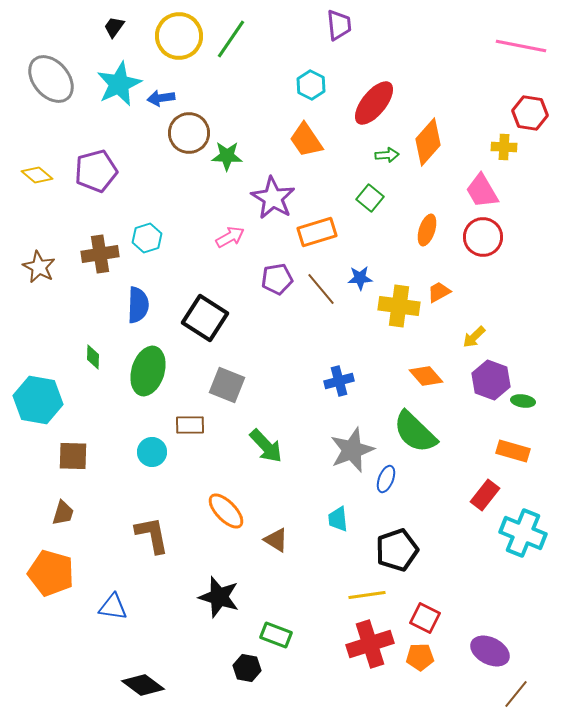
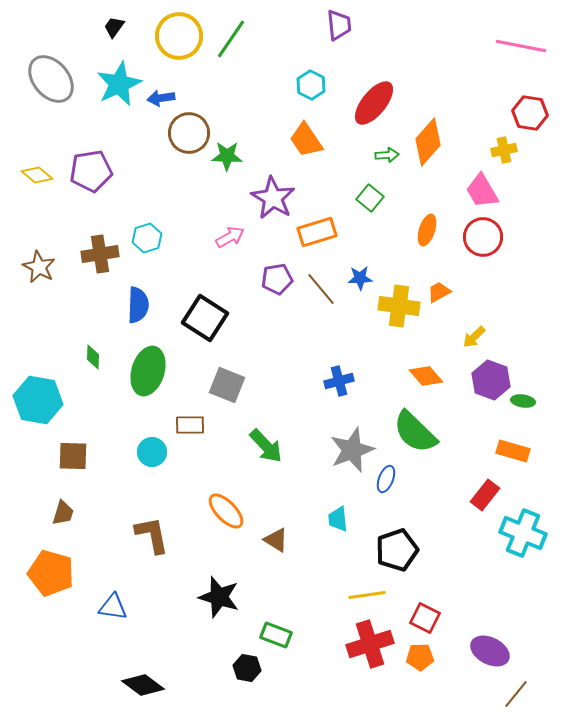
yellow cross at (504, 147): moved 3 px down; rotated 15 degrees counterclockwise
purple pentagon at (96, 171): moved 5 px left; rotated 6 degrees clockwise
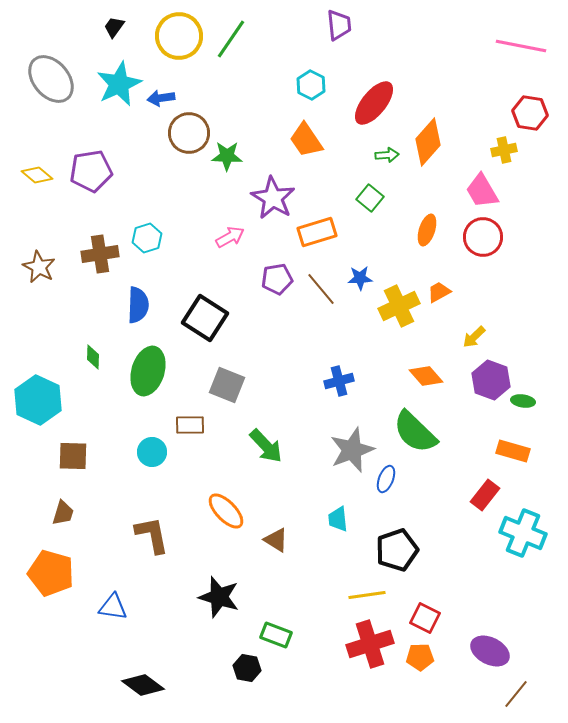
yellow cross at (399, 306): rotated 33 degrees counterclockwise
cyan hexagon at (38, 400): rotated 15 degrees clockwise
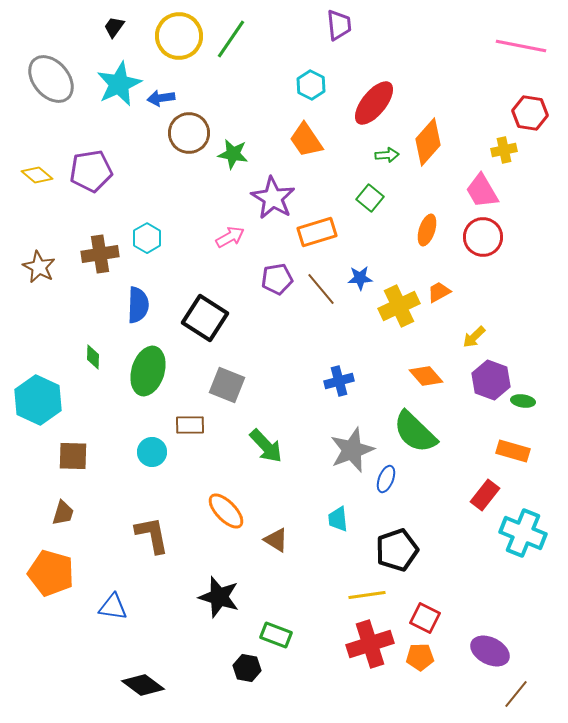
green star at (227, 156): moved 6 px right, 2 px up; rotated 8 degrees clockwise
cyan hexagon at (147, 238): rotated 12 degrees counterclockwise
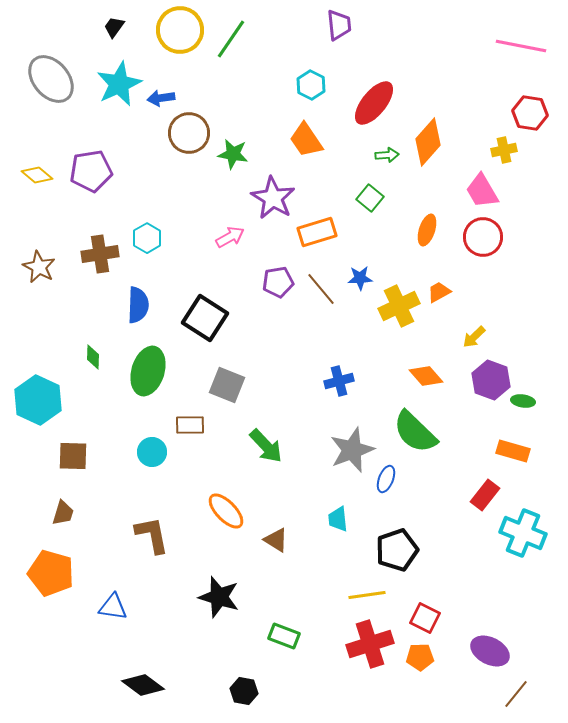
yellow circle at (179, 36): moved 1 px right, 6 px up
purple pentagon at (277, 279): moved 1 px right, 3 px down
green rectangle at (276, 635): moved 8 px right, 1 px down
black hexagon at (247, 668): moved 3 px left, 23 px down
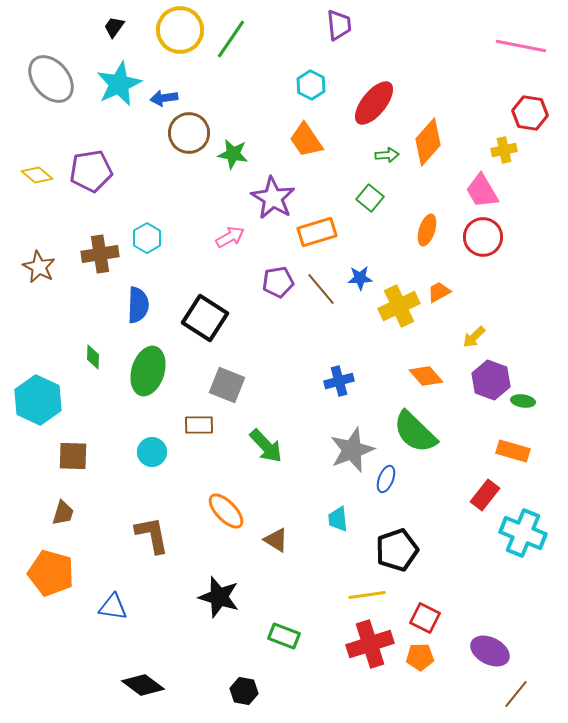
blue arrow at (161, 98): moved 3 px right
brown rectangle at (190, 425): moved 9 px right
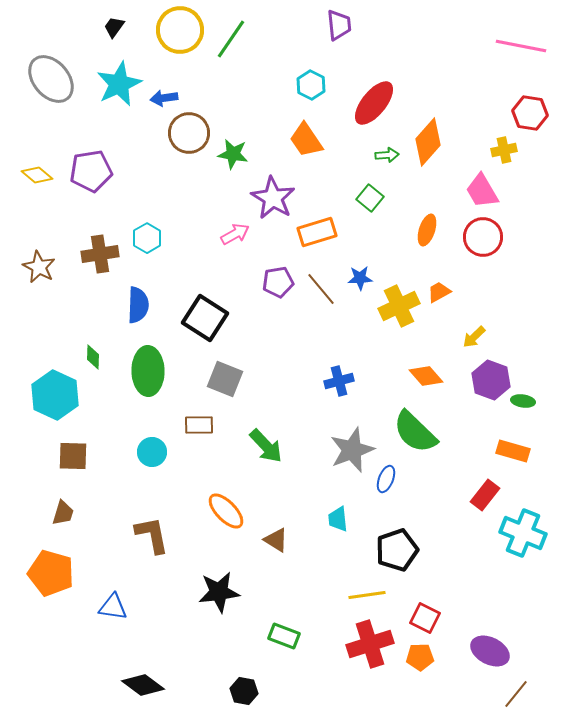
pink arrow at (230, 237): moved 5 px right, 3 px up
green ellipse at (148, 371): rotated 18 degrees counterclockwise
gray square at (227, 385): moved 2 px left, 6 px up
cyan hexagon at (38, 400): moved 17 px right, 5 px up
black star at (219, 597): moved 5 px up; rotated 24 degrees counterclockwise
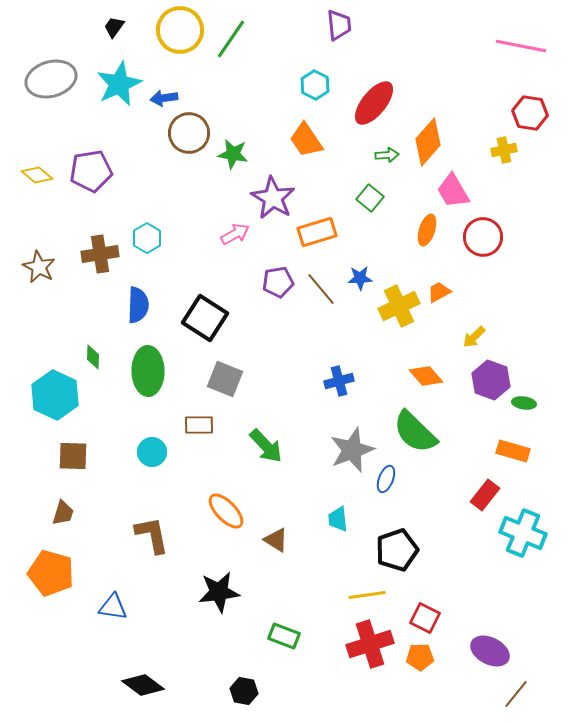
gray ellipse at (51, 79): rotated 66 degrees counterclockwise
cyan hexagon at (311, 85): moved 4 px right
pink trapezoid at (482, 191): moved 29 px left
green ellipse at (523, 401): moved 1 px right, 2 px down
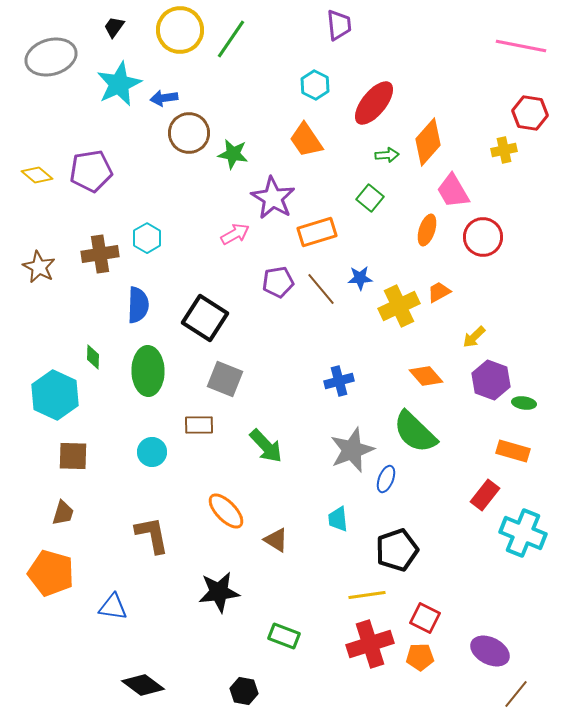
gray ellipse at (51, 79): moved 22 px up
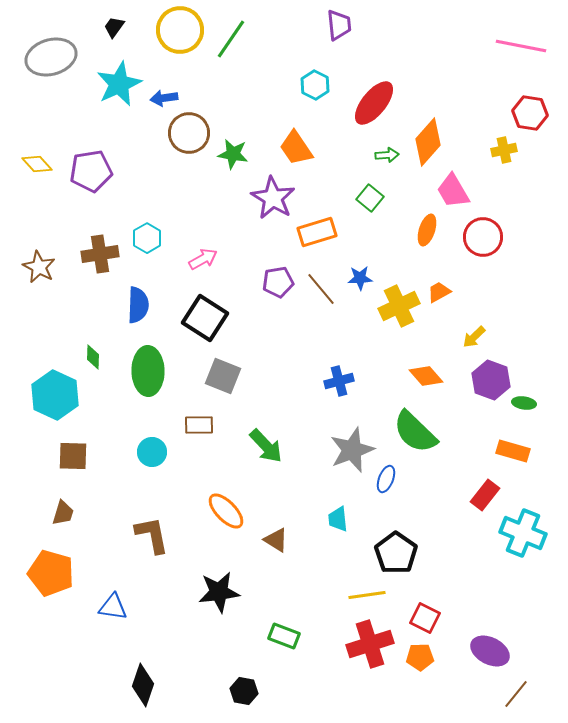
orange trapezoid at (306, 140): moved 10 px left, 8 px down
yellow diamond at (37, 175): moved 11 px up; rotated 8 degrees clockwise
pink arrow at (235, 234): moved 32 px left, 25 px down
gray square at (225, 379): moved 2 px left, 3 px up
black pentagon at (397, 550): moved 1 px left, 3 px down; rotated 18 degrees counterclockwise
black diamond at (143, 685): rotated 72 degrees clockwise
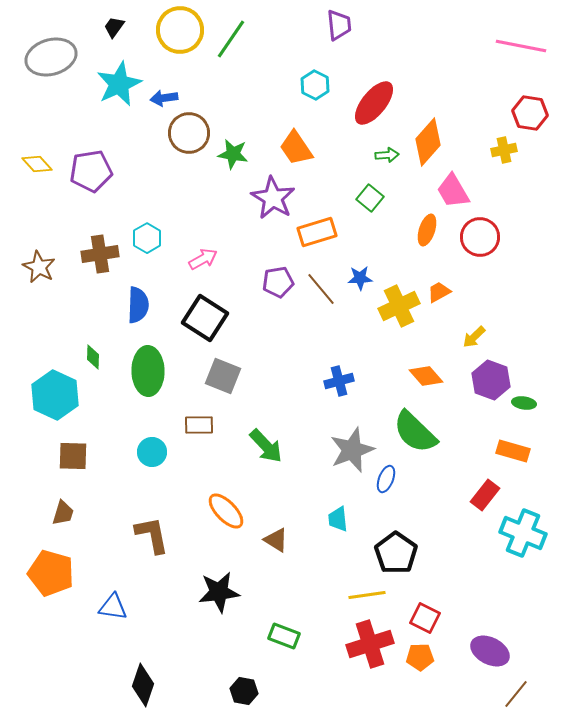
red circle at (483, 237): moved 3 px left
